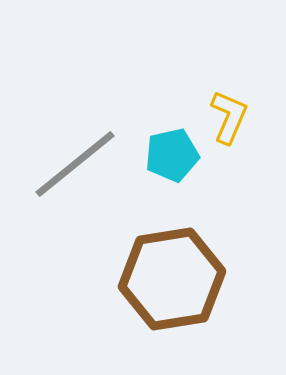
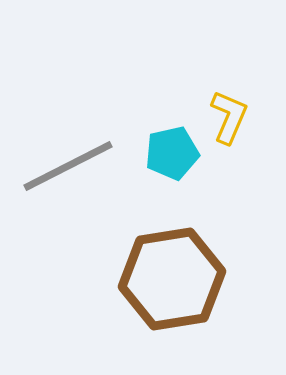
cyan pentagon: moved 2 px up
gray line: moved 7 px left, 2 px down; rotated 12 degrees clockwise
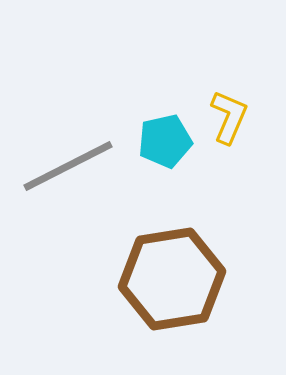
cyan pentagon: moved 7 px left, 12 px up
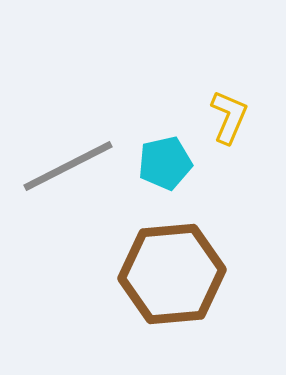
cyan pentagon: moved 22 px down
brown hexagon: moved 5 px up; rotated 4 degrees clockwise
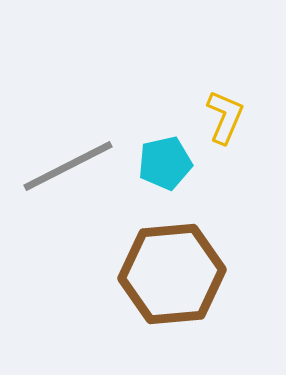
yellow L-shape: moved 4 px left
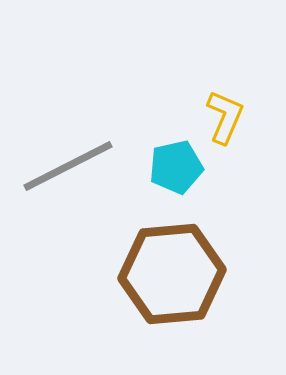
cyan pentagon: moved 11 px right, 4 px down
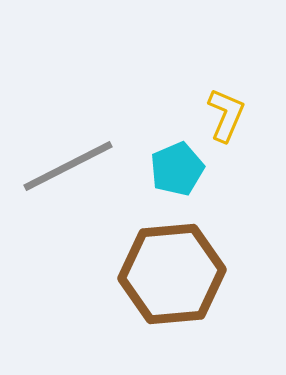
yellow L-shape: moved 1 px right, 2 px up
cyan pentagon: moved 1 px right, 2 px down; rotated 10 degrees counterclockwise
